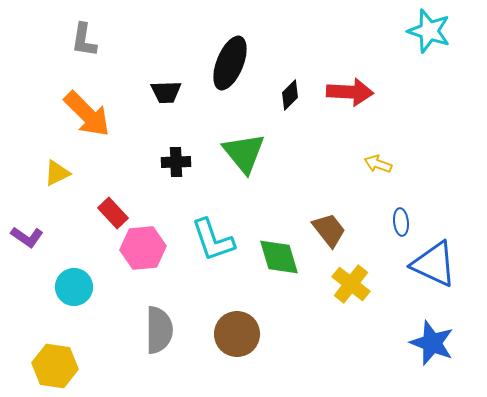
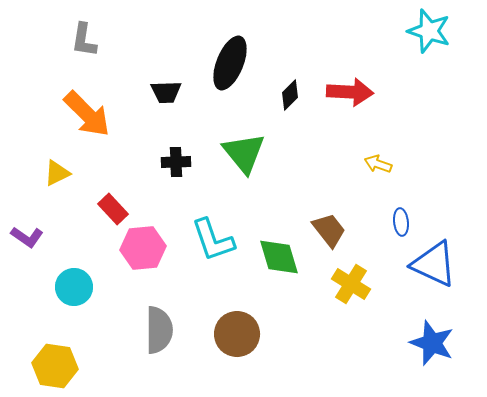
red rectangle: moved 4 px up
yellow cross: rotated 6 degrees counterclockwise
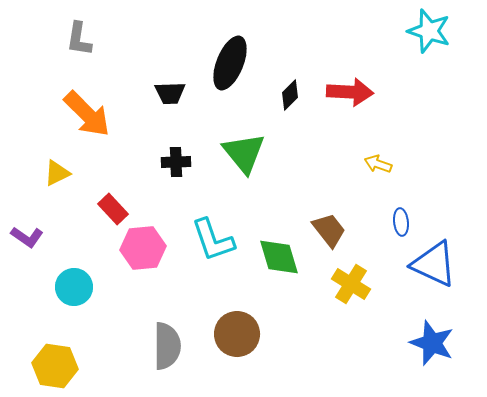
gray L-shape: moved 5 px left, 1 px up
black trapezoid: moved 4 px right, 1 px down
gray semicircle: moved 8 px right, 16 px down
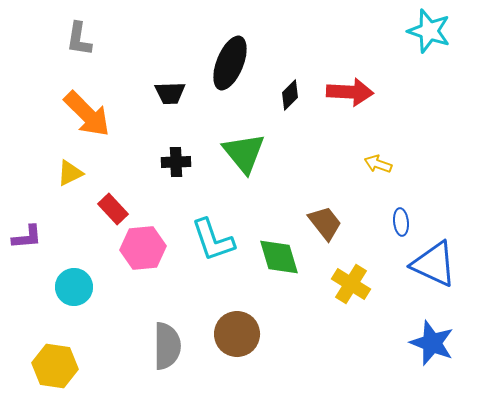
yellow triangle: moved 13 px right
brown trapezoid: moved 4 px left, 7 px up
purple L-shape: rotated 40 degrees counterclockwise
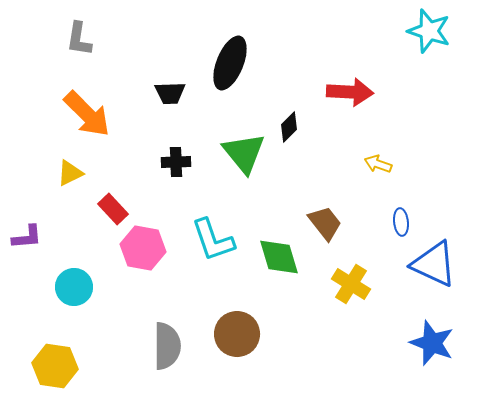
black diamond: moved 1 px left, 32 px down
pink hexagon: rotated 15 degrees clockwise
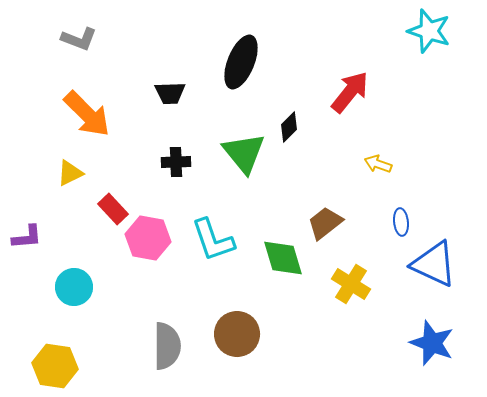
gray L-shape: rotated 78 degrees counterclockwise
black ellipse: moved 11 px right, 1 px up
red arrow: rotated 54 degrees counterclockwise
brown trapezoid: rotated 90 degrees counterclockwise
pink hexagon: moved 5 px right, 10 px up
green diamond: moved 4 px right, 1 px down
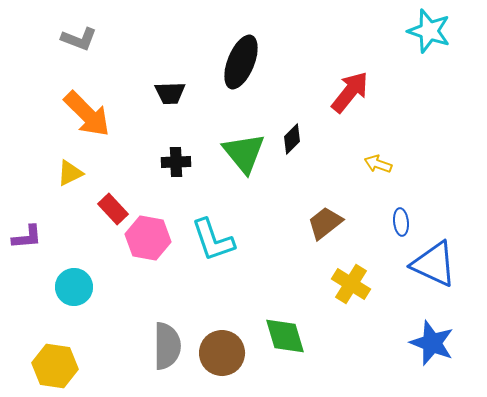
black diamond: moved 3 px right, 12 px down
green diamond: moved 2 px right, 78 px down
brown circle: moved 15 px left, 19 px down
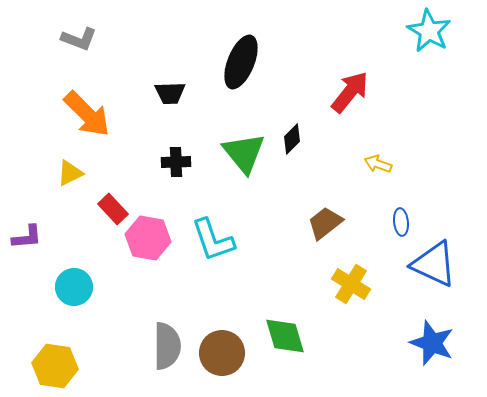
cyan star: rotated 12 degrees clockwise
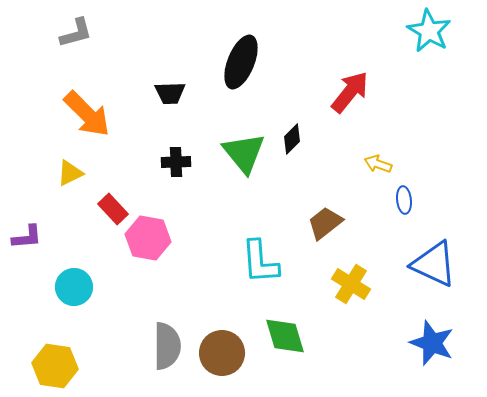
gray L-shape: moved 3 px left, 6 px up; rotated 36 degrees counterclockwise
blue ellipse: moved 3 px right, 22 px up
cyan L-shape: moved 47 px right, 22 px down; rotated 15 degrees clockwise
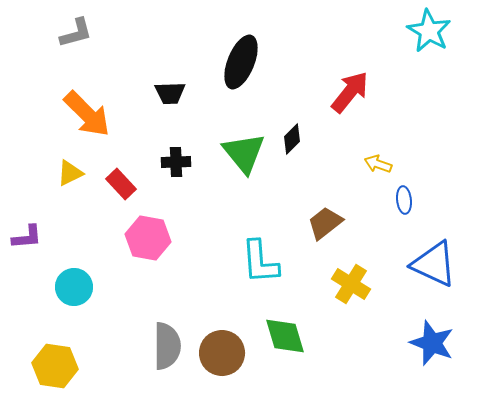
red rectangle: moved 8 px right, 25 px up
